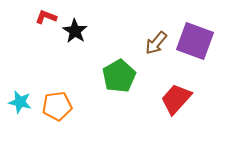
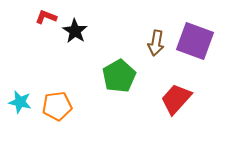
brown arrow: rotated 30 degrees counterclockwise
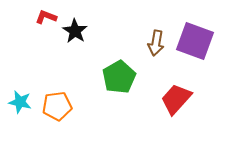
green pentagon: moved 1 px down
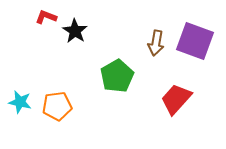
green pentagon: moved 2 px left, 1 px up
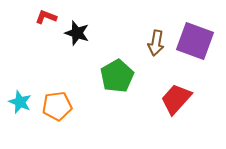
black star: moved 2 px right, 2 px down; rotated 15 degrees counterclockwise
cyan star: rotated 10 degrees clockwise
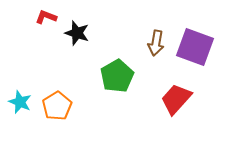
purple square: moved 6 px down
orange pentagon: rotated 24 degrees counterclockwise
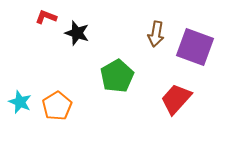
brown arrow: moved 9 px up
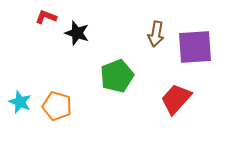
purple square: rotated 24 degrees counterclockwise
green pentagon: rotated 8 degrees clockwise
orange pentagon: rotated 24 degrees counterclockwise
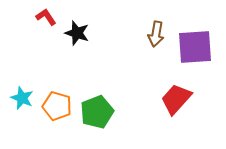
red L-shape: rotated 35 degrees clockwise
green pentagon: moved 20 px left, 36 px down
cyan star: moved 2 px right, 4 px up
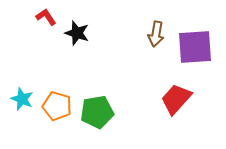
cyan star: moved 1 px down
green pentagon: rotated 12 degrees clockwise
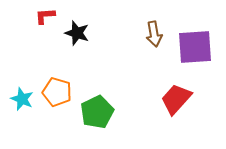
red L-shape: moved 1 px left, 1 px up; rotated 60 degrees counterclockwise
brown arrow: moved 2 px left; rotated 20 degrees counterclockwise
orange pentagon: moved 14 px up
green pentagon: rotated 16 degrees counterclockwise
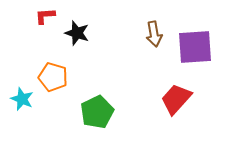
orange pentagon: moved 4 px left, 15 px up
